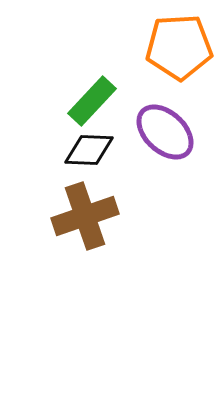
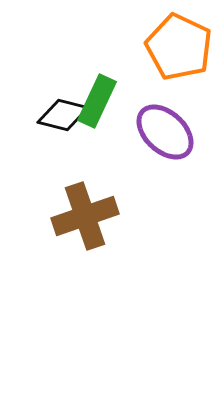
orange pentagon: rotated 28 degrees clockwise
green rectangle: moved 5 px right; rotated 18 degrees counterclockwise
black diamond: moved 26 px left, 35 px up; rotated 12 degrees clockwise
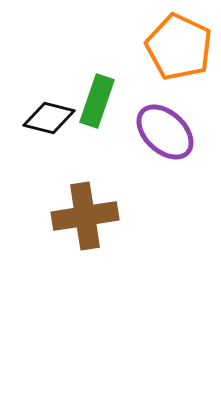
green rectangle: rotated 6 degrees counterclockwise
black diamond: moved 14 px left, 3 px down
brown cross: rotated 10 degrees clockwise
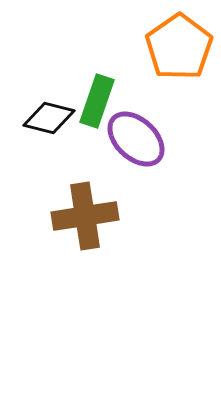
orange pentagon: rotated 12 degrees clockwise
purple ellipse: moved 29 px left, 7 px down
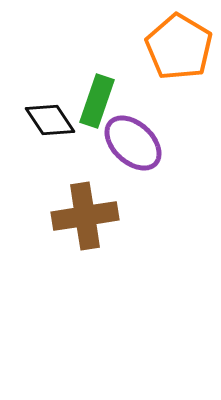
orange pentagon: rotated 6 degrees counterclockwise
black diamond: moved 1 px right, 2 px down; rotated 42 degrees clockwise
purple ellipse: moved 3 px left, 4 px down
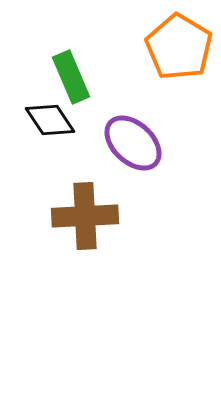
green rectangle: moved 26 px left, 24 px up; rotated 42 degrees counterclockwise
brown cross: rotated 6 degrees clockwise
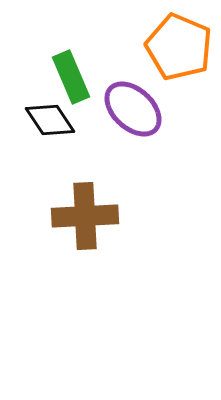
orange pentagon: rotated 8 degrees counterclockwise
purple ellipse: moved 34 px up
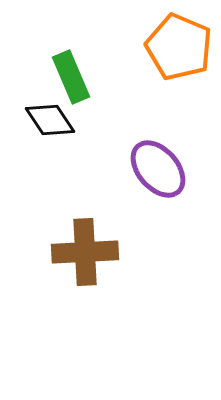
purple ellipse: moved 25 px right, 60 px down; rotated 6 degrees clockwise
brown cross: moved 36 px down
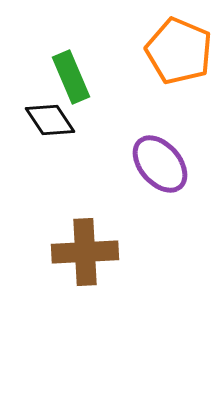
orange pentagon: moved 4 px down
purple ellipse: moved 2 px right, 5 px up
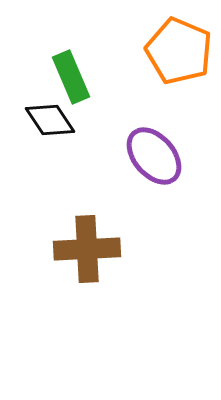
purple ellipse: moved 6 px left, 8 px up
brown cross: moved 2 px right, 3 px up
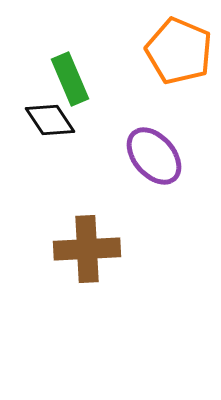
green rectangle: moved 1 px left, 2 px down
